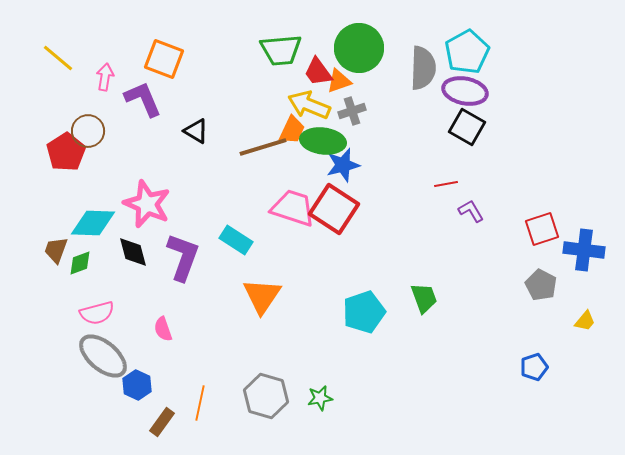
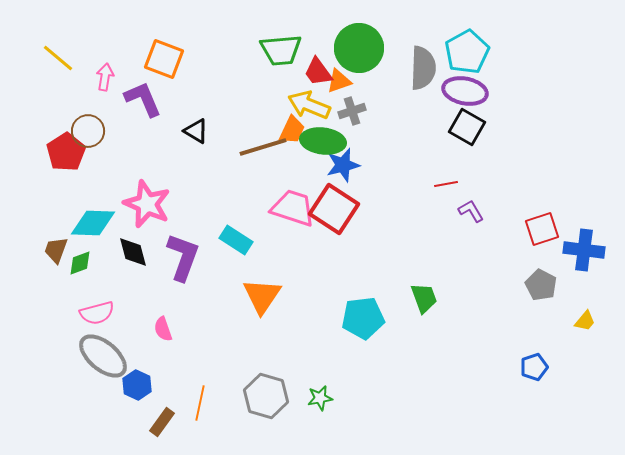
cyan pentagon at (364, 312): moved 1 px left, 6 px down; rotated 12 degrees clockwise
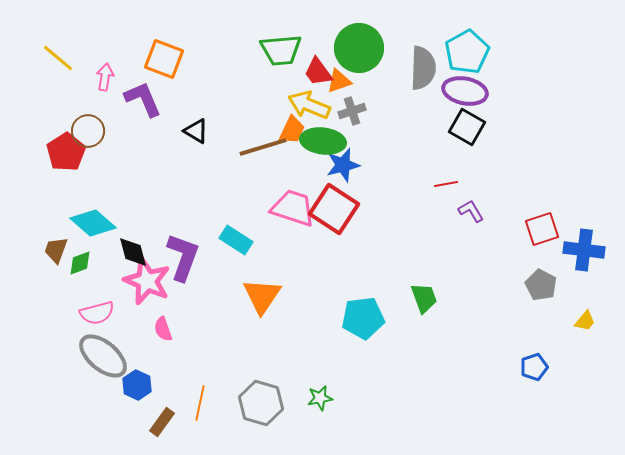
pink star at (147, 204): moved 77 px down
cyan diamond at (93, 223): rotated 39 degrees clockwise
gray hexagon at (266, 396): moved 5 px left, 7 px down
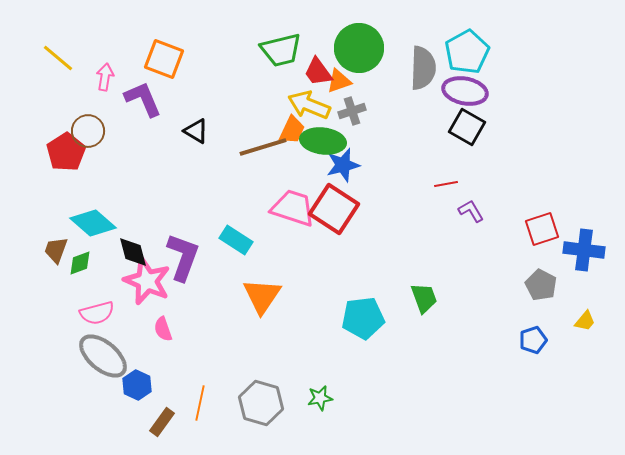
green trapezoid at (281, 50): rotated 9 degrees counterclockwise
blue pentagon at (534, 367): moved 1 px left, 27 px up
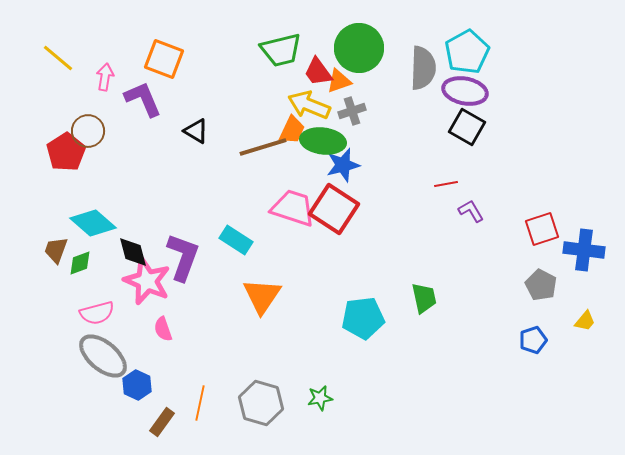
green trapezoid at (424, 298): rotated 8 degrees clockwise
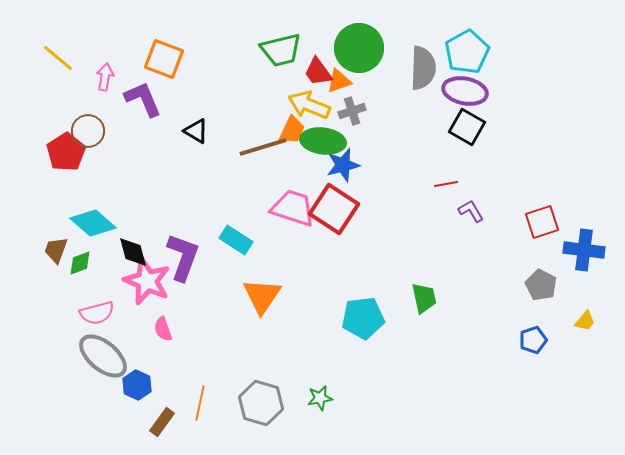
red square at (542, 229): moved 7 px up
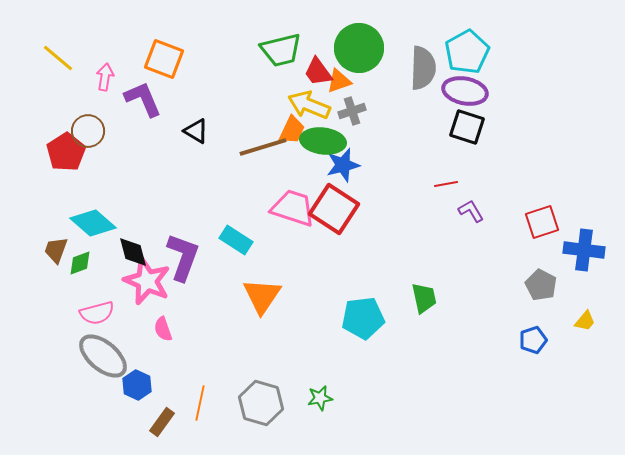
black square at (467, 127): rotated 12 degrees counterclockwise
